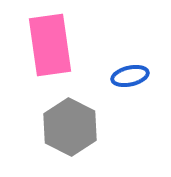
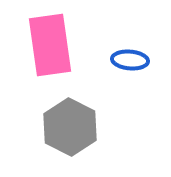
blue ellipse: moved 16 px up; rotated 18 degrees clockwise
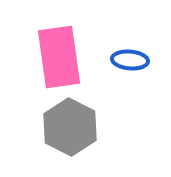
pink rectangle: moved 9 px right, 12 px down
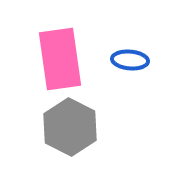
pink rectangle: moved 1 px right, 2 px down
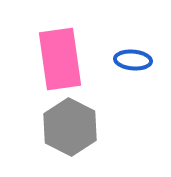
blue ellipse: moved 3 px right
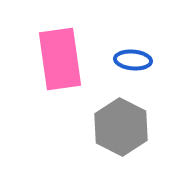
gray hexagon: moved 51 px right
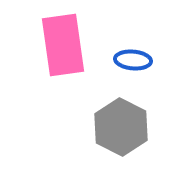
pink rectangle: moved 3 px right, 14 px up
